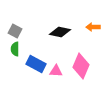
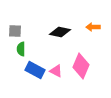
gray square: rotated 24 degrees counterclockwise
green semicircle: moved 6 px right
blue rectangle: moved 1 px left, 6 px down
pink triangle: rotated 24 degrees clockwise
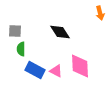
orange arrow: moved 7 px right, 14 px up; rotated 104 degrees counterclockwise
black diamond: rotated 45 degrees clockwise
pink diamond: moved 1 px left; rotated 25 degrees counterclockwise
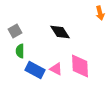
gray square: rotated 32 degrees counterclockwise
green semicircle: moved 1 px left, 2 px down
pink triangle: moved 2 px up
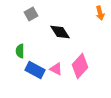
gray square: moved 16 px right, 17 px up
pink diamond: rotated 45 degrees clockwise
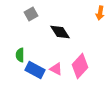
orange arrow: rotated 24 degrees clockwise
green semicircle: moved 4 px down
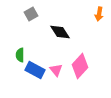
orange arrow: moved 1 px left, 1 px down
pink triangle: moved 1 px down; rotated 24 degrees clockwise
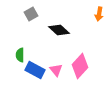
black diamond: moved 1 px left, 2 px up; rotated 15 degrees counterclockwise
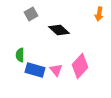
blue rectangle: rotated 12 degrees counterclockwise
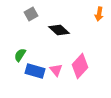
green semicircle: rotated 32 degrees clockwise
blue rectangle: moved 1 px down
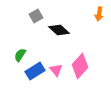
gray square: moved 5 px right, 2 px down
blue rectangle: rotated 48 degrees counterclockwise
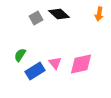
gray square: moved 2 px down
black diamond: moved 16 px up
pink diamond: moved 1 px right, 2 px up; rotated 35 degrees clockwise
pink triangle: moved 1 px left, 7 px up
